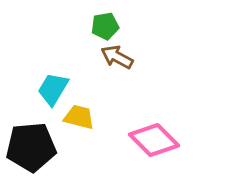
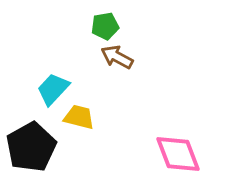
cyan trapezoid: rotated 12 degrees clockwise
pink diamond: moved 24 px right, 14 px down; rotated 24 degrees clockwise
black pentagon: rotated 24 degrees counterclockwise
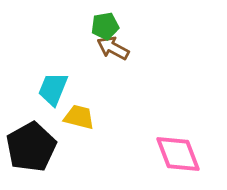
brown arrow: moved 4 px left, 9 px up
cyan trapezoid: rotated 21 degrees counterclockwise
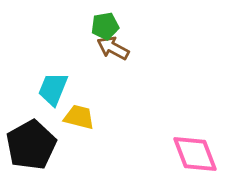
black pentagon: moved 2 px up
pink diamond: moved 17 px right
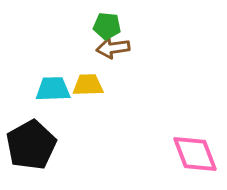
green pentagon: moved 2 px right; rotated 16 degrees clockwise
brown arrow: rotated 36 degrees counterclockwise
cyan trapezoid: rotated 66 degrees clockwise
yellow trapezoid: moved 9 px right, 32 px up; rotated 16 degrees counterclockwise
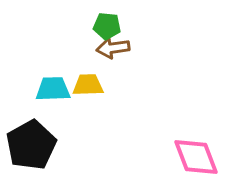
pink diamond: moved 1 px right, 3 px down
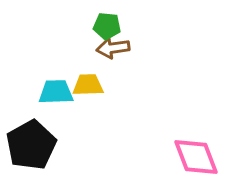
cyan trapezoid: moved 3 px right, 3 px down
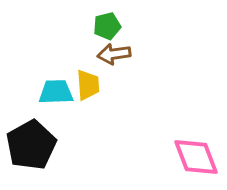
green pentagon: rotated 20 degrees counterclockwise
brown arrow: moved 1 px right, 6 px down
yellow trapezoid: rotated 88 degrees clockwise
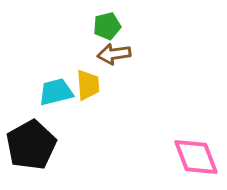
cyan trapezoid: rotated 12 degrees counterclockwise
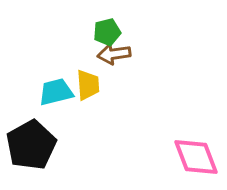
green pentagon: moved 6 px down
